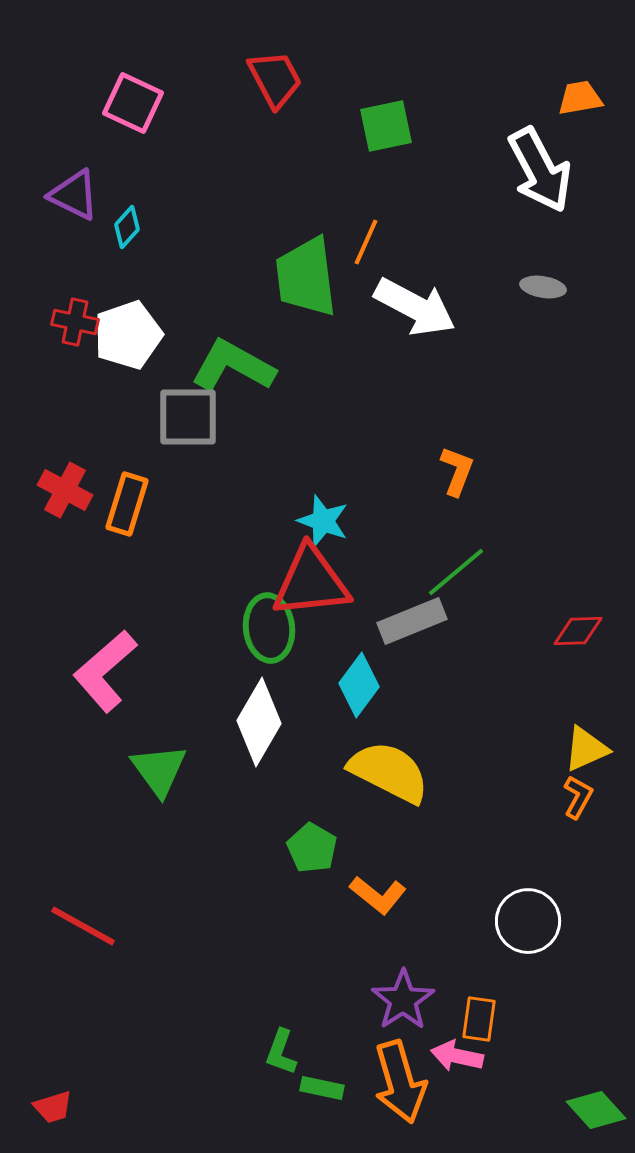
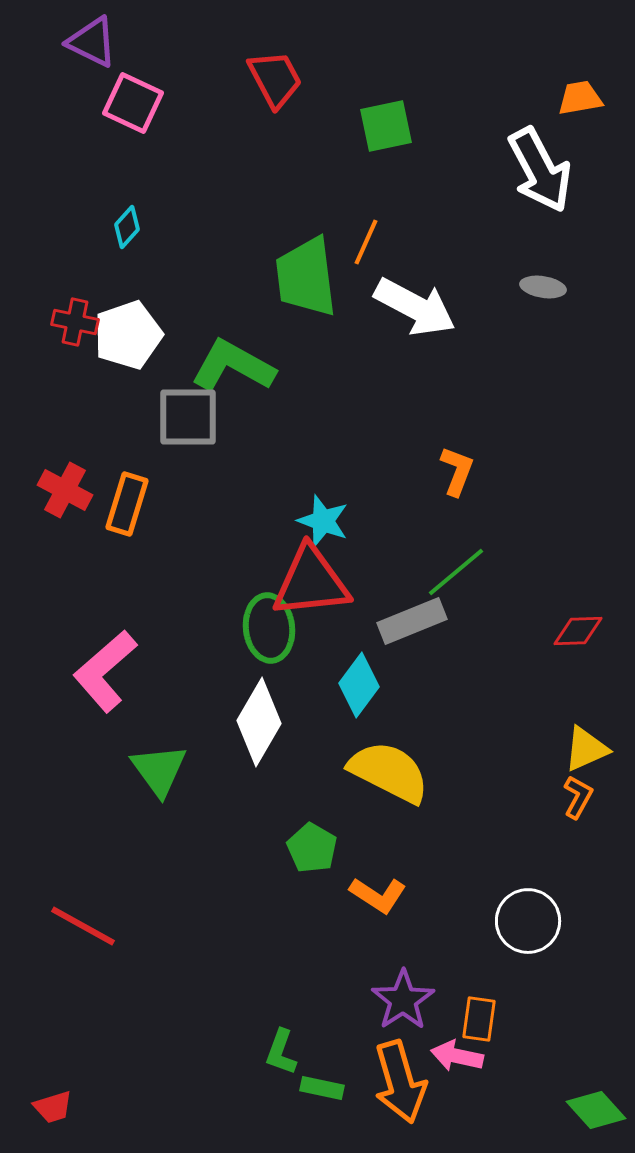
purple triangle at (74, 195): moved 18 px right, 153 px up
orange L-shape at (378, 895): rotated 6 degrees counterclockwise
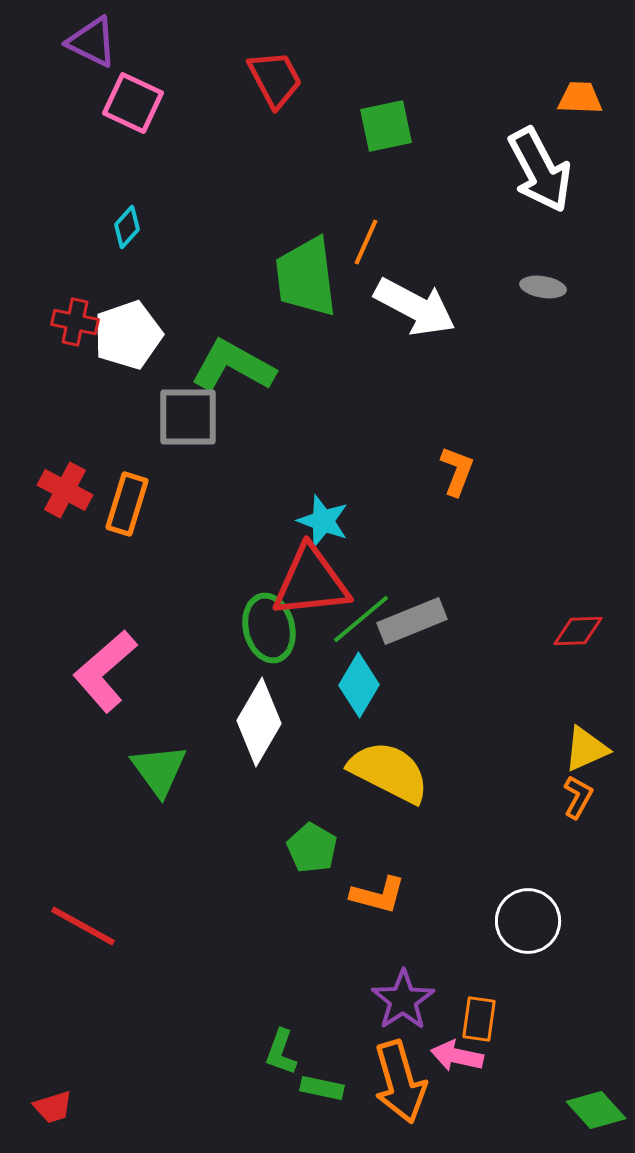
orange trapezoid at (580, 98): rotated 12 degrees clockwise
green line at (456, 572): moved 95 px left, 47 px down
green ellipse at (269, 628): rotated 8 degrees counterclockwise
cyan diamond at (359, 685): rotated 6 degrees counterclockwise
orange L-shape at (378, 895): rotated 18 degrees counterclockwise
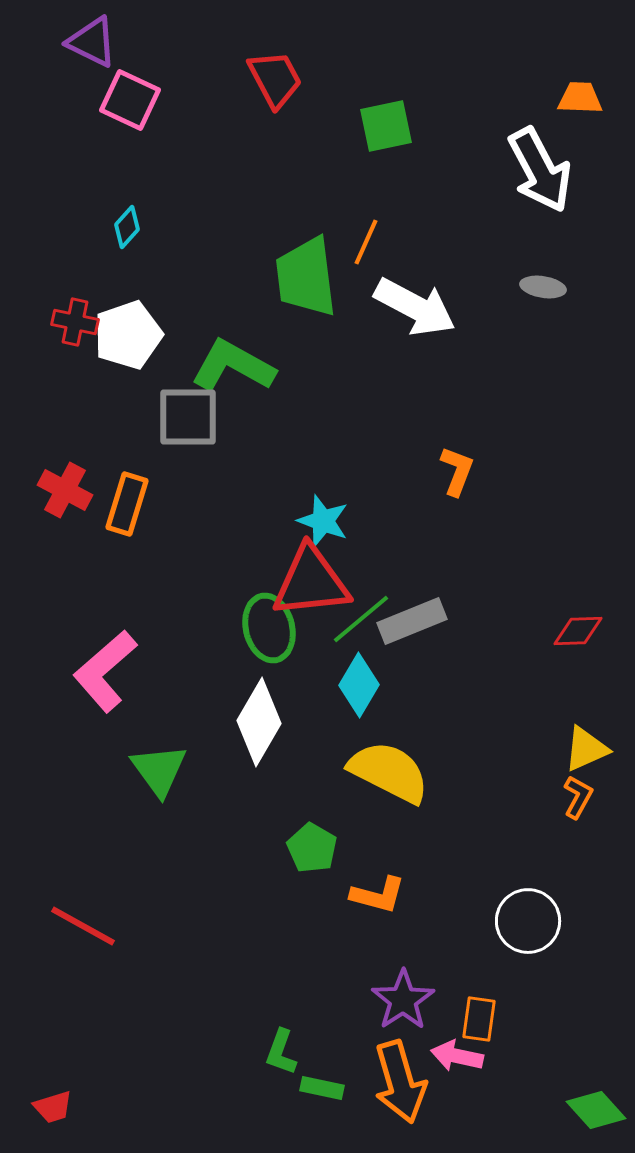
pink square at (133, 103): moved 3 px left, 3 px up
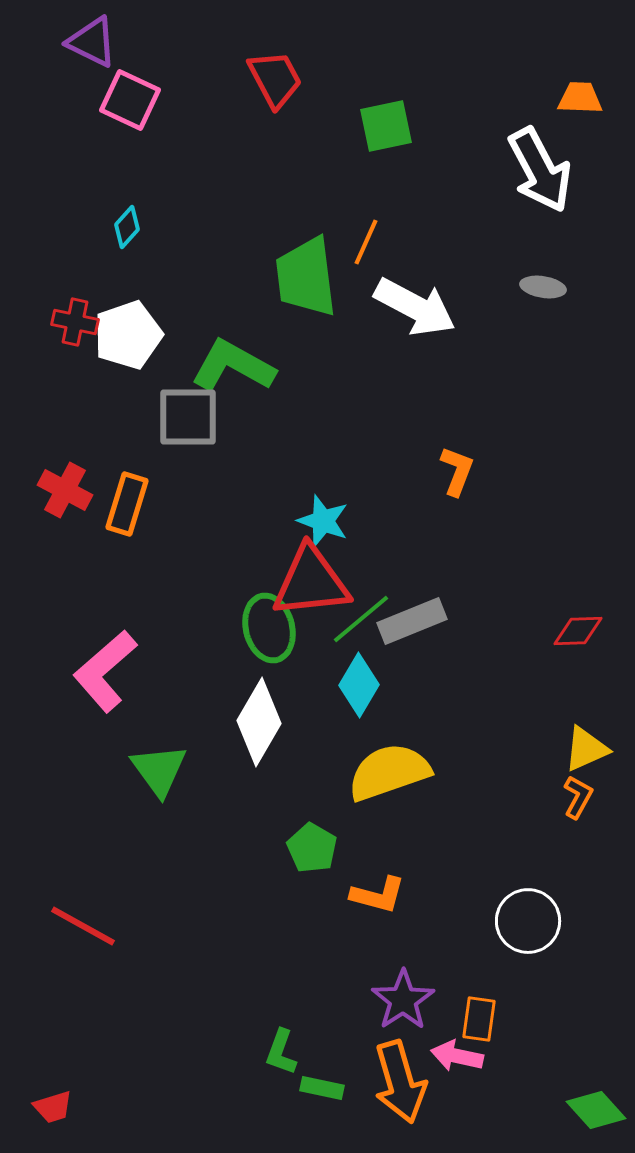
yellow semicircle at (389, 772): rotated 46 degrees counterclockwise
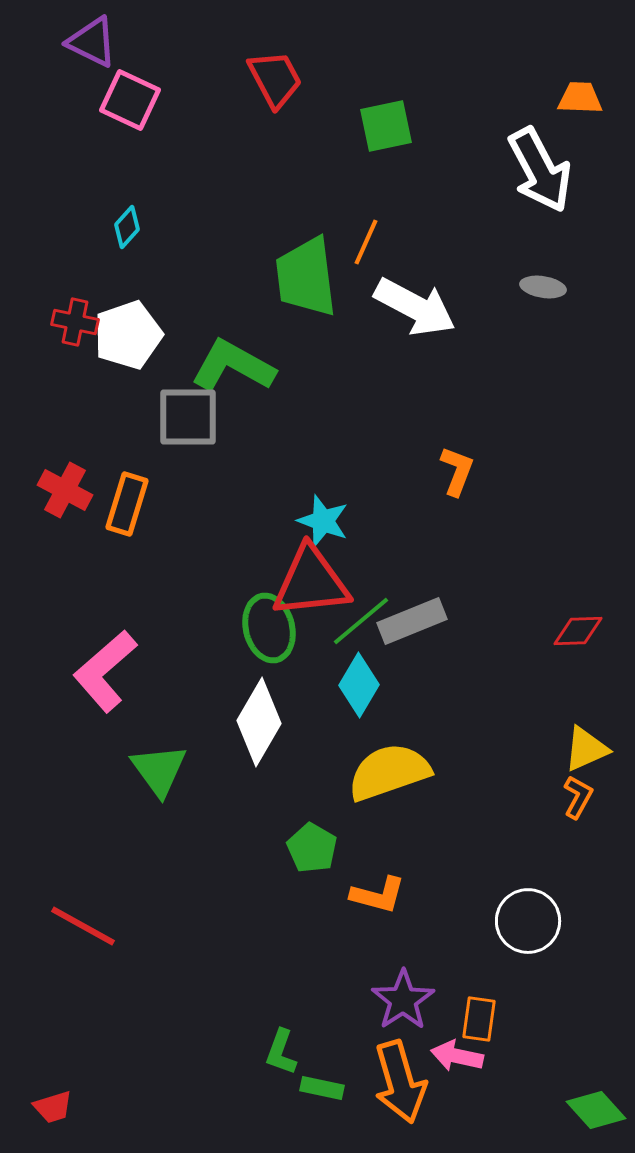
green line at (361, 619): moved 2 px down
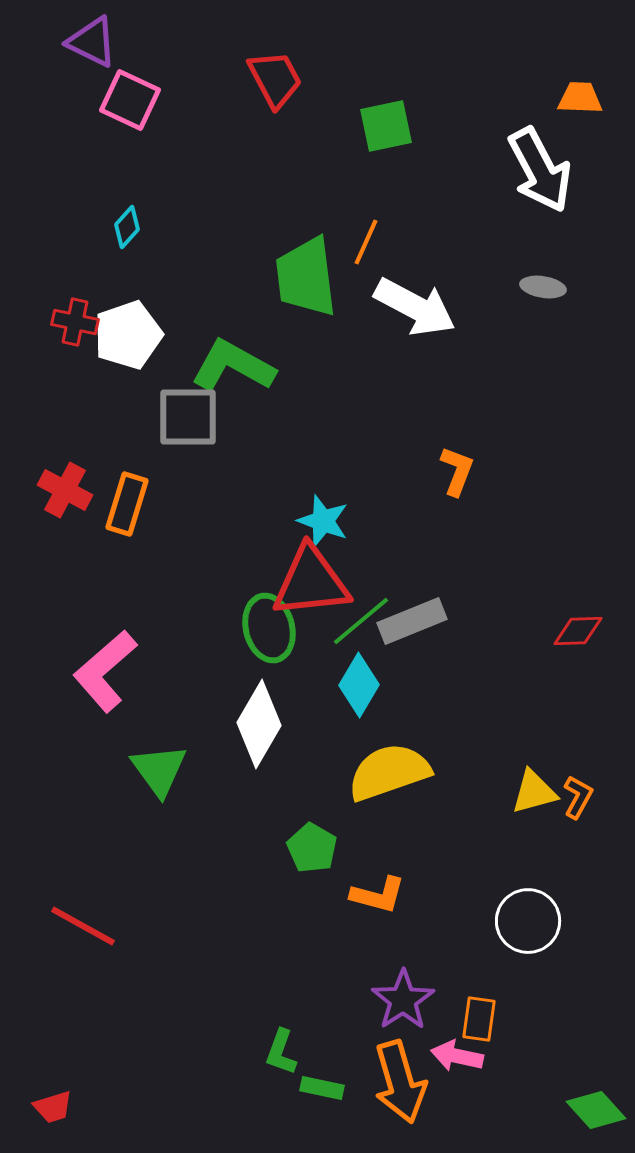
white diamond at (259, 722): moved 2 px down
yellow triangle at (586, 749): moved 52 px left, 43 px down; rotated 9 degrees clockwise
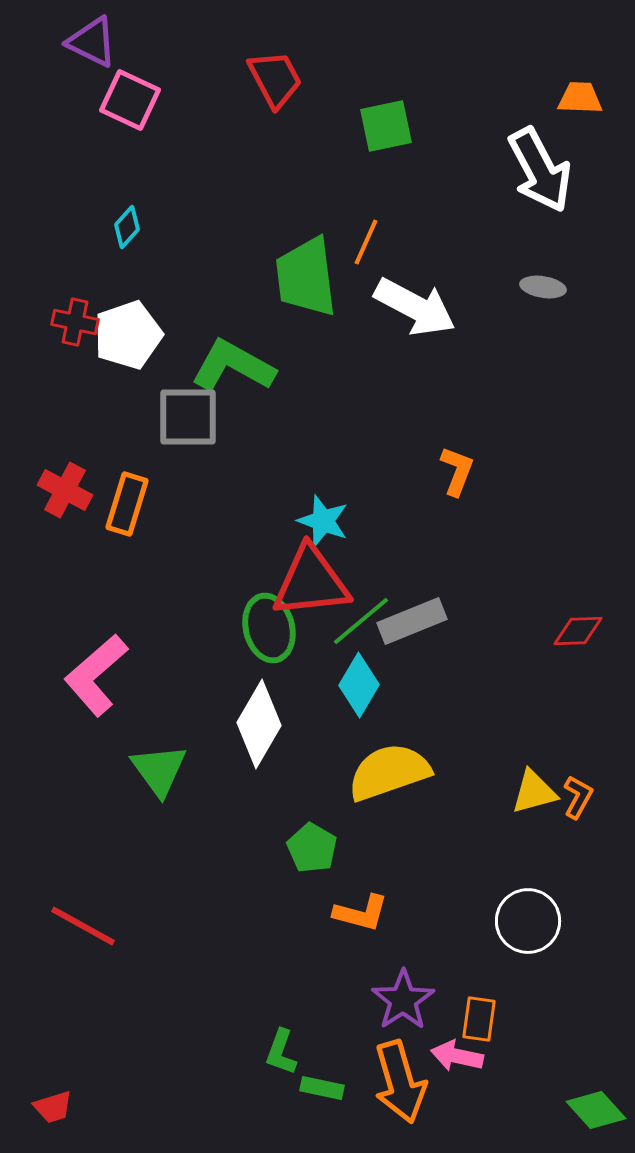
pink L-shape at (105, 671): moved 9 px left, 4 px down
orange L-shape at (378, 895): moved 17 px left, 18 px down
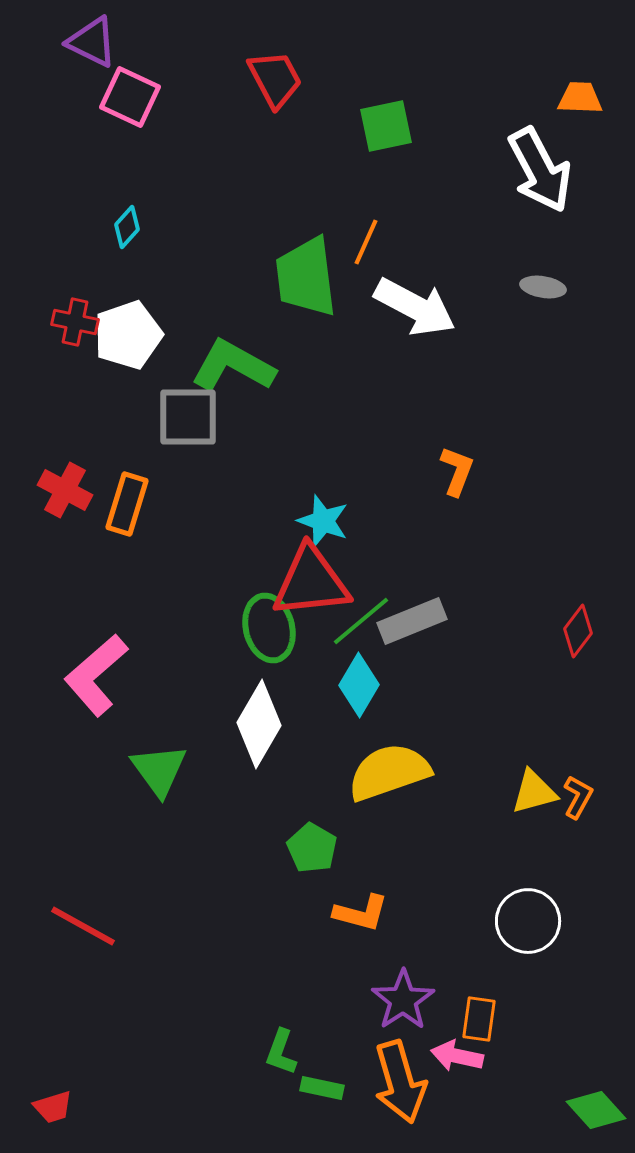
pink square at (130, 100): moved 3 px up
red diamond at (578, 631): rotated 51 degrees counterclockwise
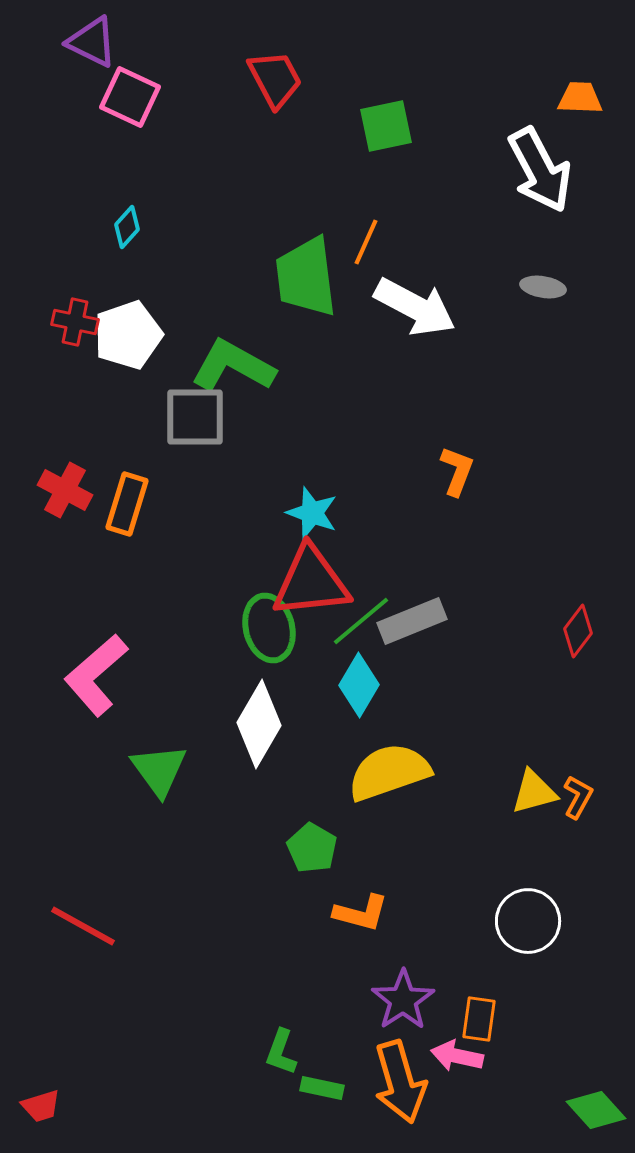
gray square at (188, 417): moved 7 px right
cyan star at (323, 521): moved 11 px left, 8 px up
red trapezoid at (53, 1107): moved 12 px left, 1 px up
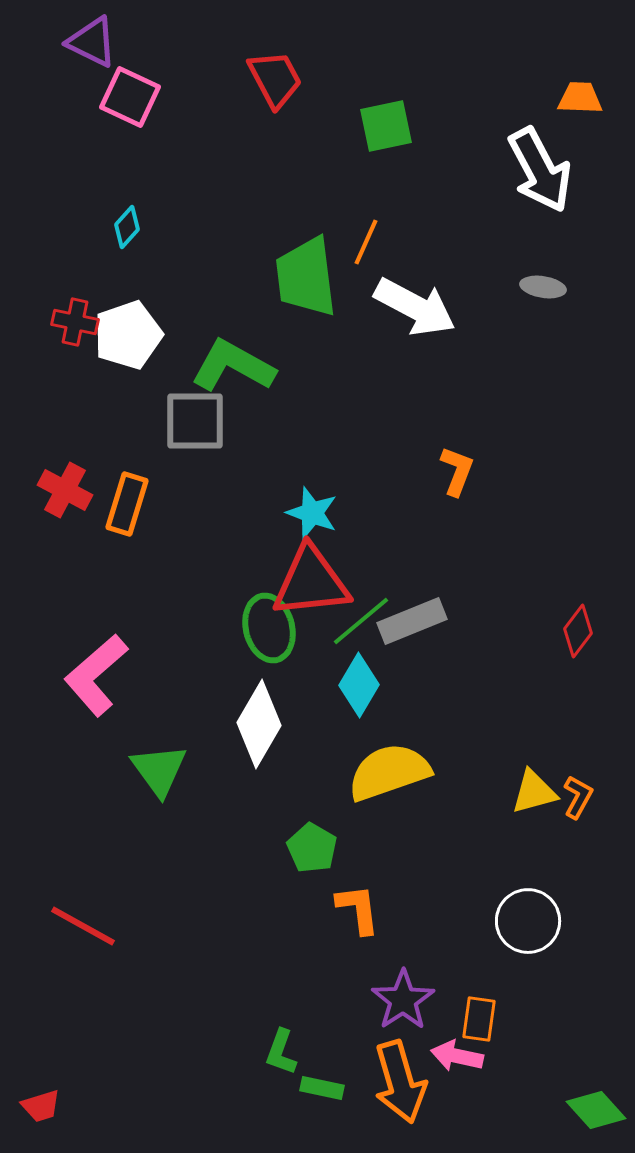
gray square at (195, 417): moved 4 px down
orange L-shape at (361, 913): moved 3 px left, 4 px up; rotated 112 degrees counterclockwise
